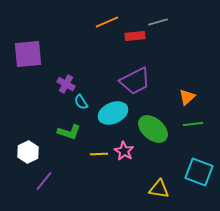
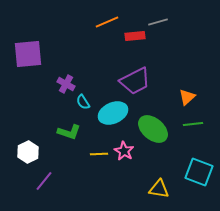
cyan semicircle: moved 2 px right
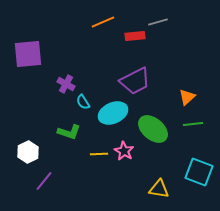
orange line: moved 4 px left
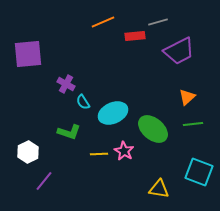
purple trapezoid: moved 44 px right, 30 px up
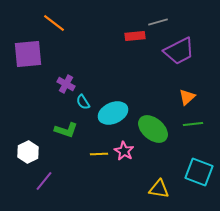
orange line: moved 49 px left, 1 px down; rotated 60 degrees clockwise
green L-shape: moved 3 px left, 2 px up
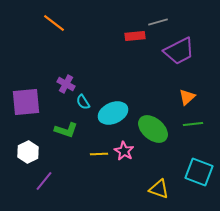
purple square: moved 2 px left, 48 px down
yellow triangle: rotated 10 degrees clockwise
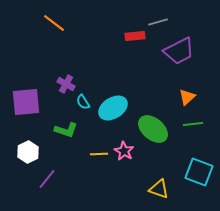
cyan ellipse: moved 5 px up; rotated 8 degrees counterclockwise
purple line: moved 3 px right, 2 px up
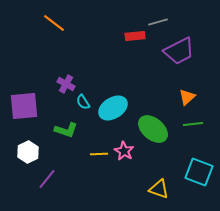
purple square: moved 2 px left, 4 px down
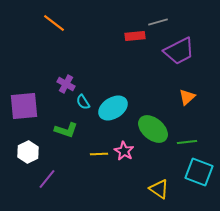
green line: moved 6 px left, 18 px down
yellow triangle: rotated 15 degrees clockwise
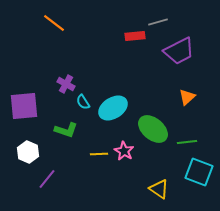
white hexagon: rotated 10 degrees counterclockwise
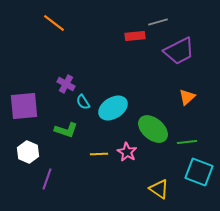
pink star: moved 3 px right, 1 px down
purple line: rotated 20 degrees counterclockwise
